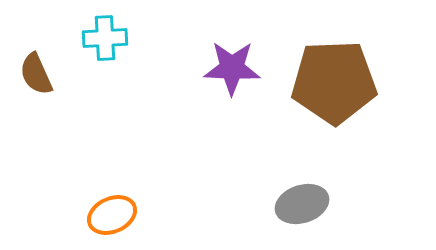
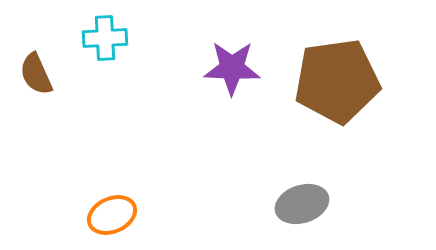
brown pentagon: moved 3 px right, 1 px up; rotated 6 degrees counterclockwise
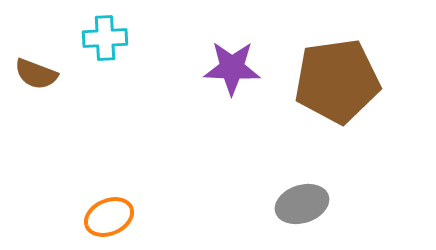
brown semicircle: rotated 45 degrees counterclockwise
orange ellipse: moved 3 px left, 2 px down
